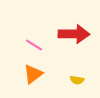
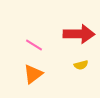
red arrow: moved 5 px right
yellow semicircle: moved 4 px right, 15 px up; rotated 24 degrees counterclockwise
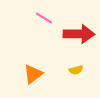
pink line: moved 10 px right, 27 px up
yellow semicircle: moved 5 px left, 5 px down
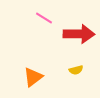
orange triangle: moved 3 px down
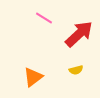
red arrow: rotated 44 degrees counterclockwise
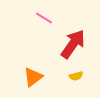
red arrow: moved 6 px left, 10 px down; rotated 12 degrees counterclockwise
yellow semicircle: moved 6 px down
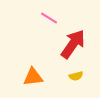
pink line: moved 5 px right
orange triangle: rotated 30 degrees clockwise
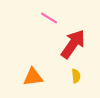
yellow semicircle: rotated 80 degrees counterclockwise
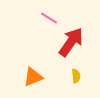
red arrow: moved 2 px left, 2 px up
orange triangle: rotated 15 degrees counterclockwise
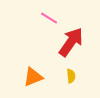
yellow semicircle: moved 5 px left
